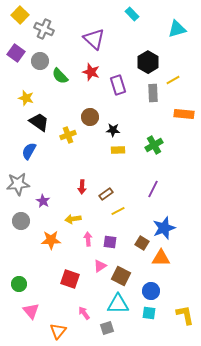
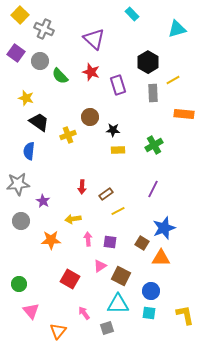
blue semicircle at (29, 151): rotated 24 degrees counterclockwise
red square at (70, 279): rotated 12 degrees clockwise
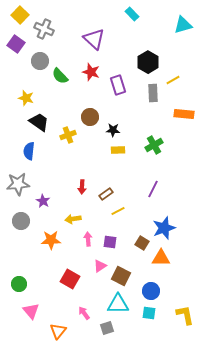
cyan triangle at (177, 29): moved 6 px right, 4 px up
purple square at (16, 53): moved 9 px up
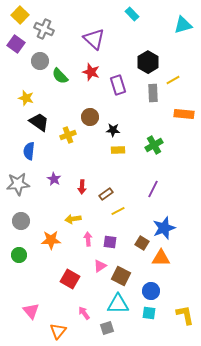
purple star at (43, 201): moved 11 px right, 22 px up
green circle at (19, 284): moved 29 px up
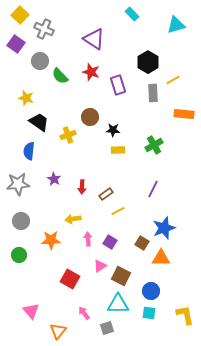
cyan triangle at (183, 25): moved 7 px left
purple triangle at (94, 39): rotated 10 degrees counterclockwise
purple square at (110, 242): rotated 24 degrees clockwise
